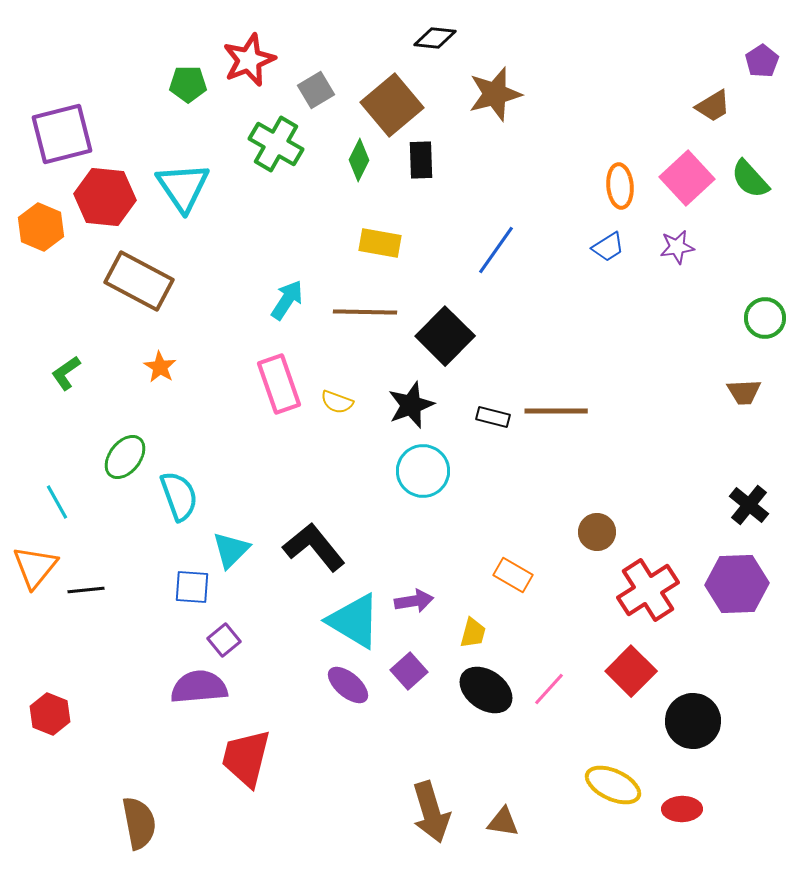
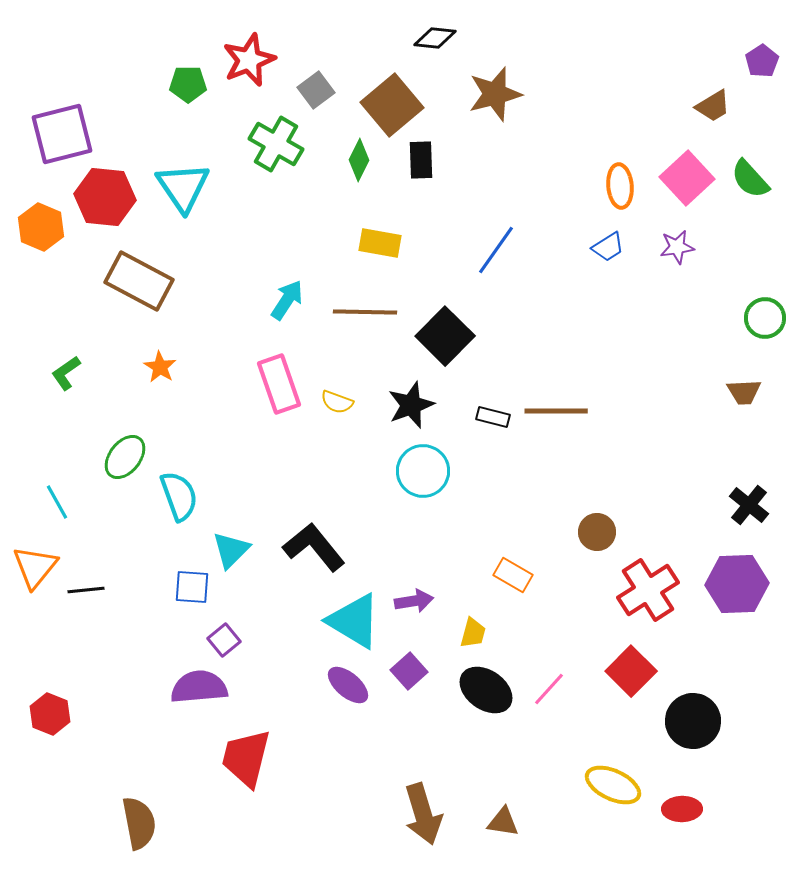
gray square at (316, 90): rotated 6 degrees counterclockwise
brown arrow at (431, 812): moved 8 px left, 2 px down
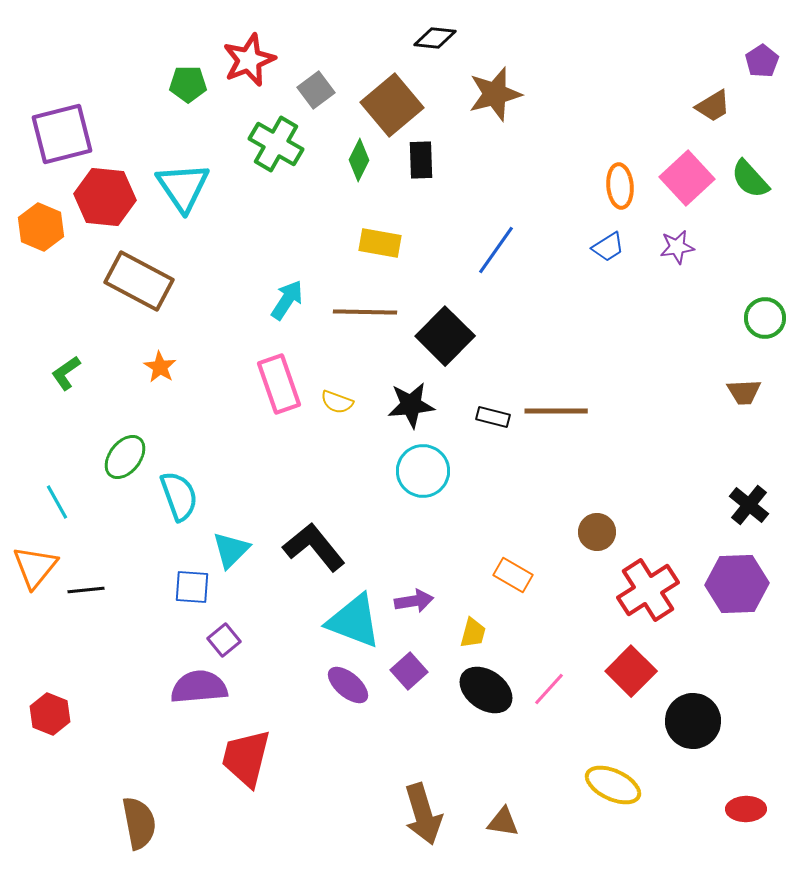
black star at (411, 405): rotated 15 degrees clockwise
cyan triangle at (354, 621): rotated 10 degrees counterclockwise
red ellipse at (682, 809): moved 64 px right
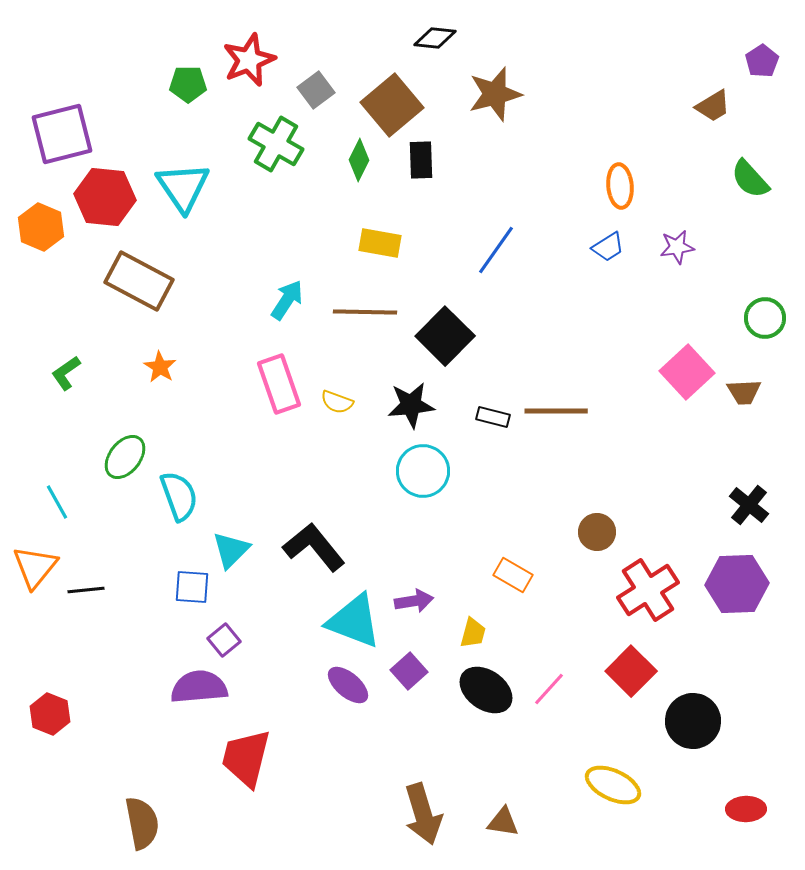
pink square at (687, 178): moved 194 px down
brown semicircle at (139, 823): moved 3 px right
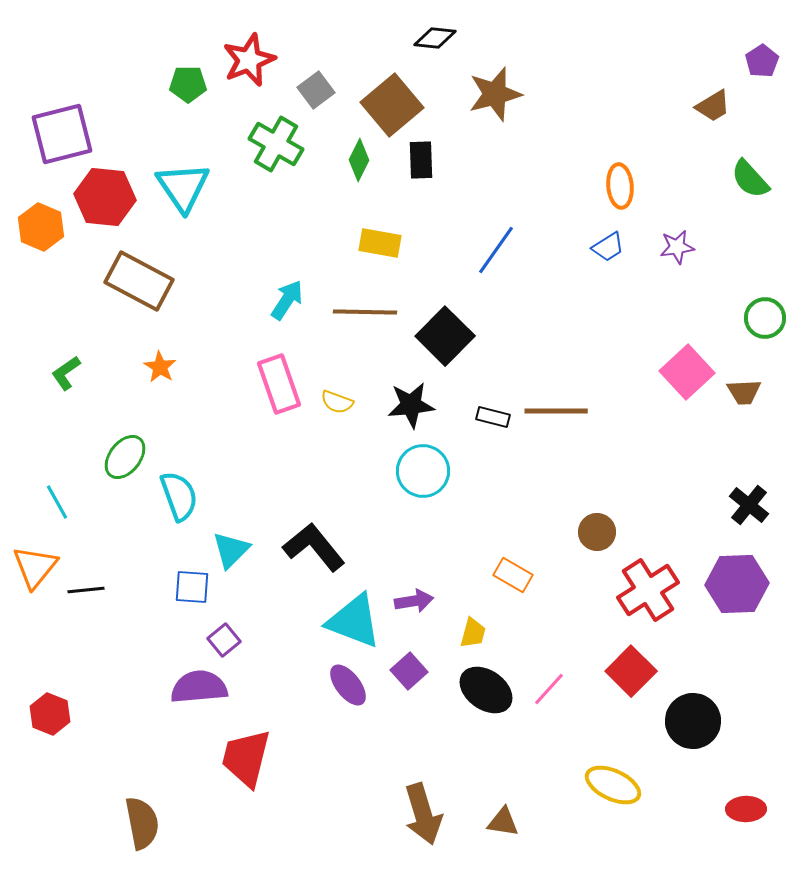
purple ellipse at (348, 685): rotated 12 degrees clockwise
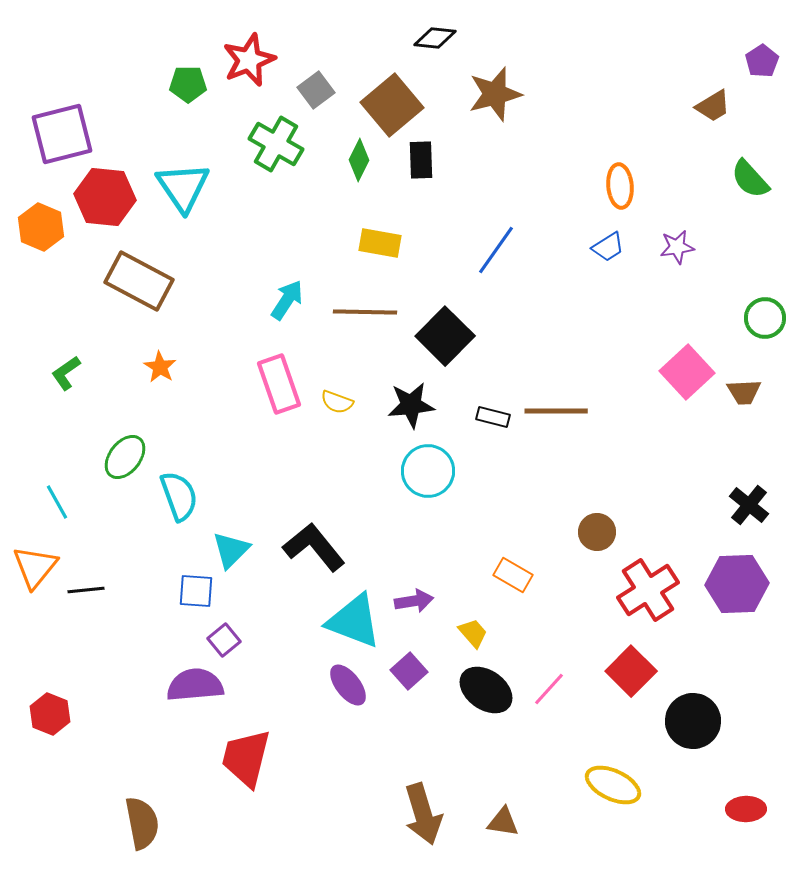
cyan circle at (423, 471): moved 5 px right
blue square at (192, 587): moved 4 px right, 4 px down
yellow trapezoid at (473, 633): rotated 56 degrees counterclockwise
purple semicircle at (199, 687): moved 4 px left, 2 px up
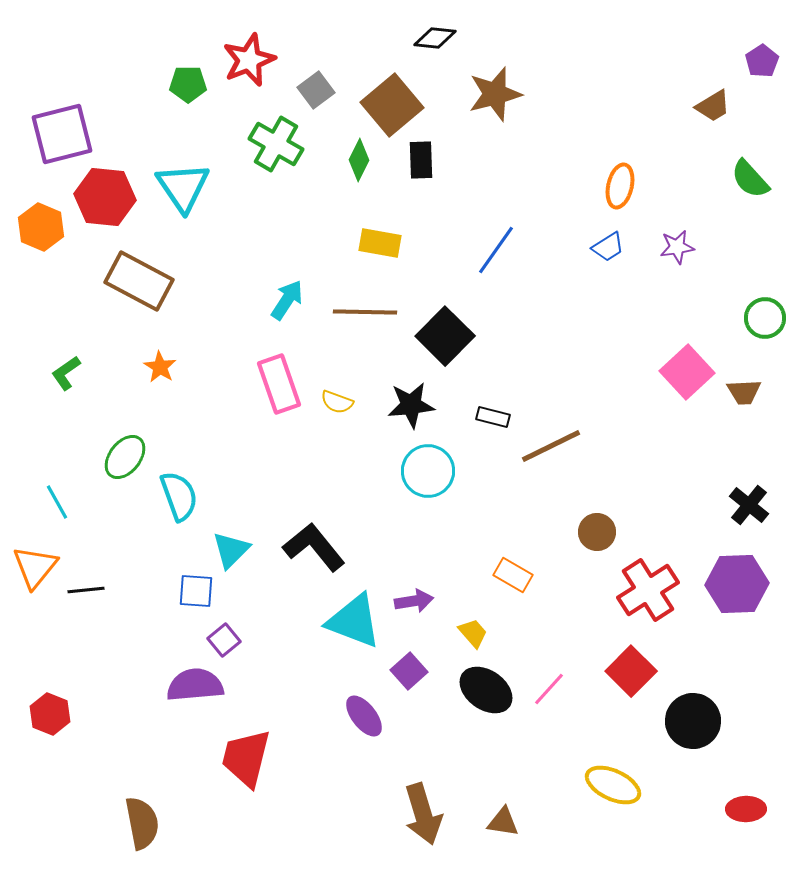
orange ellipse at (620, 186): rotated 18 degrees clockwise
brown line at (556, 411): moved 5 px left, 35 px down; rotated 26 degrees counterclockwise
purple ellipse at (348, 685): moved 16 px right, 31 px down
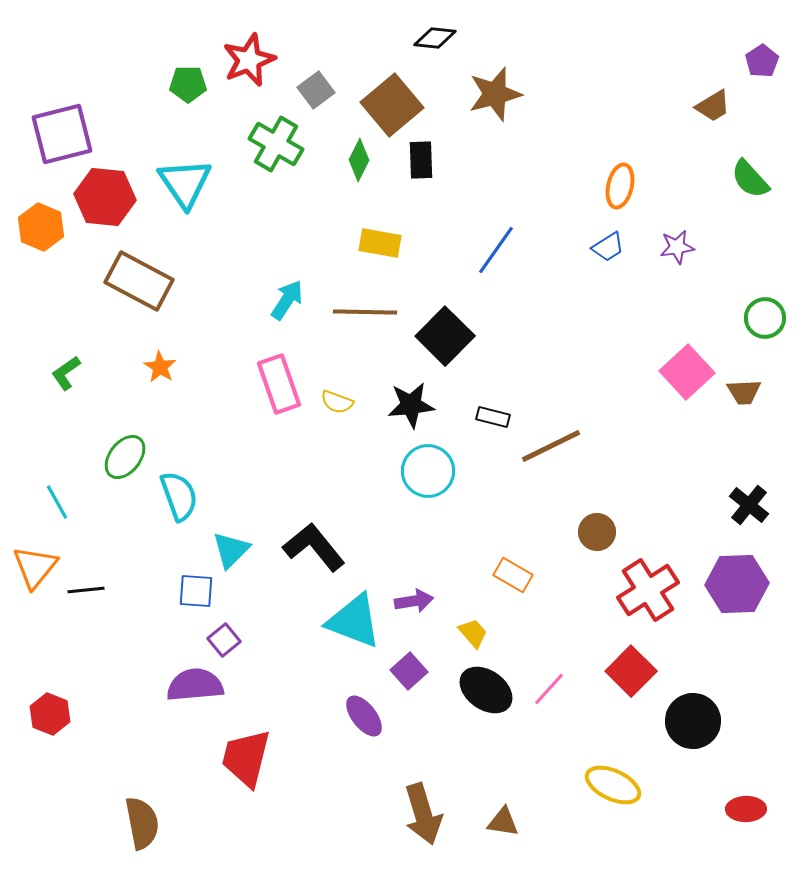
cyan triangle at (183, 187): moved 2 px right, 4 px up
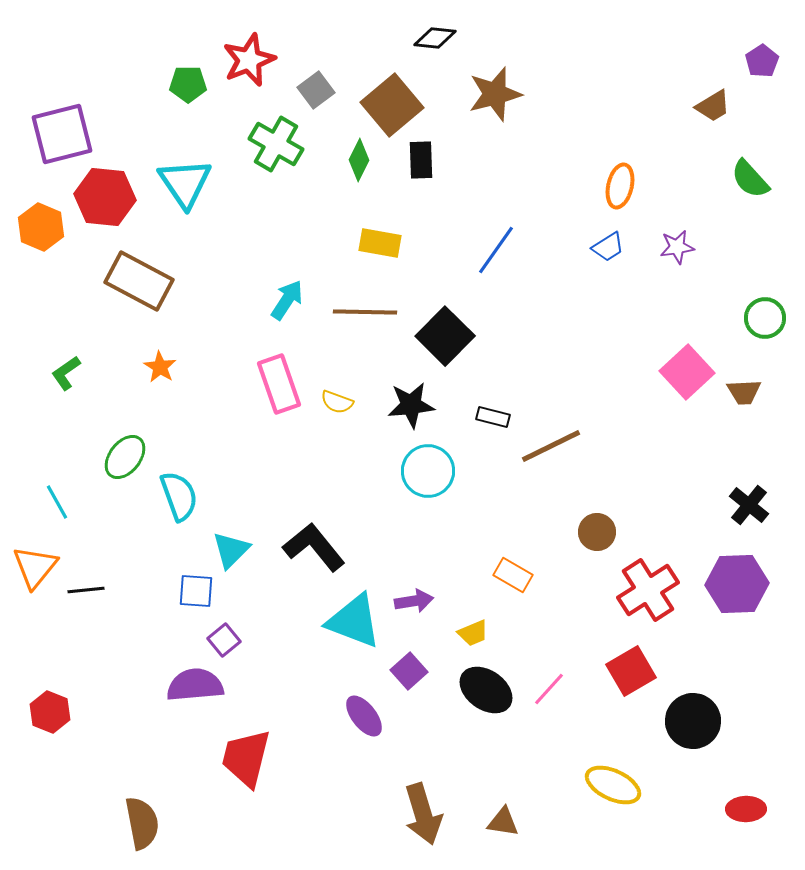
yellow trapezoid at (473, 633): rotated 108 degrees clockwise
red square at (631, 671): rotated 15 degrees clockwise
red hexagon at (50, 714): moved 2 px up
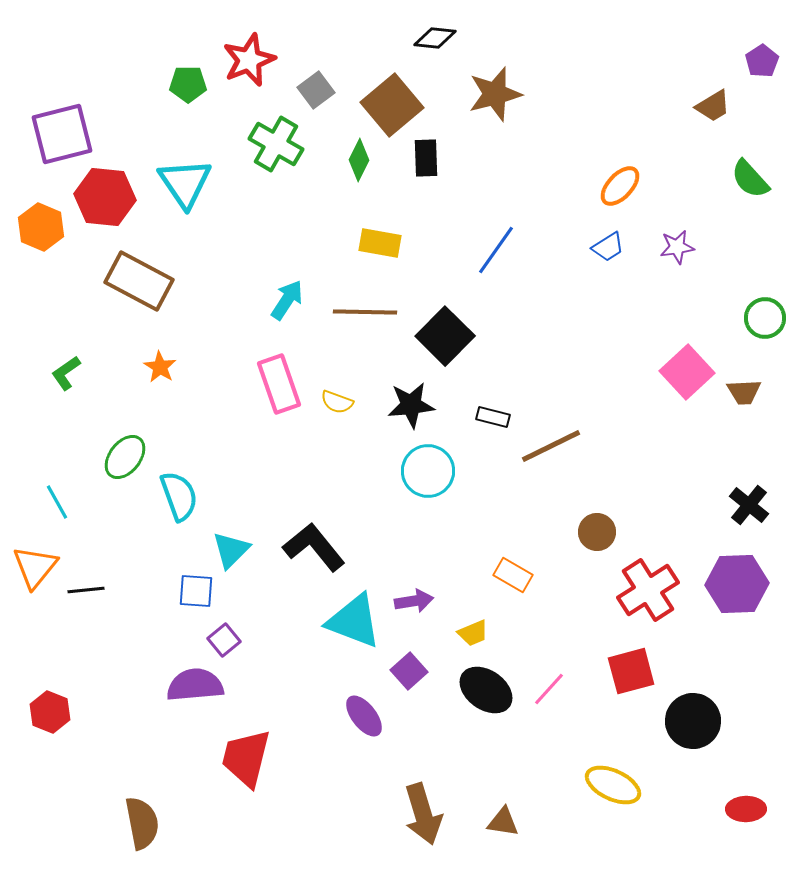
black rectangle at (421, 160): moved 5 px right, 2 px up
orange ellipse at (620, 186): rotated 30 degrees clockwise
red square at (631, 671): rotated 15 degrees clockwise
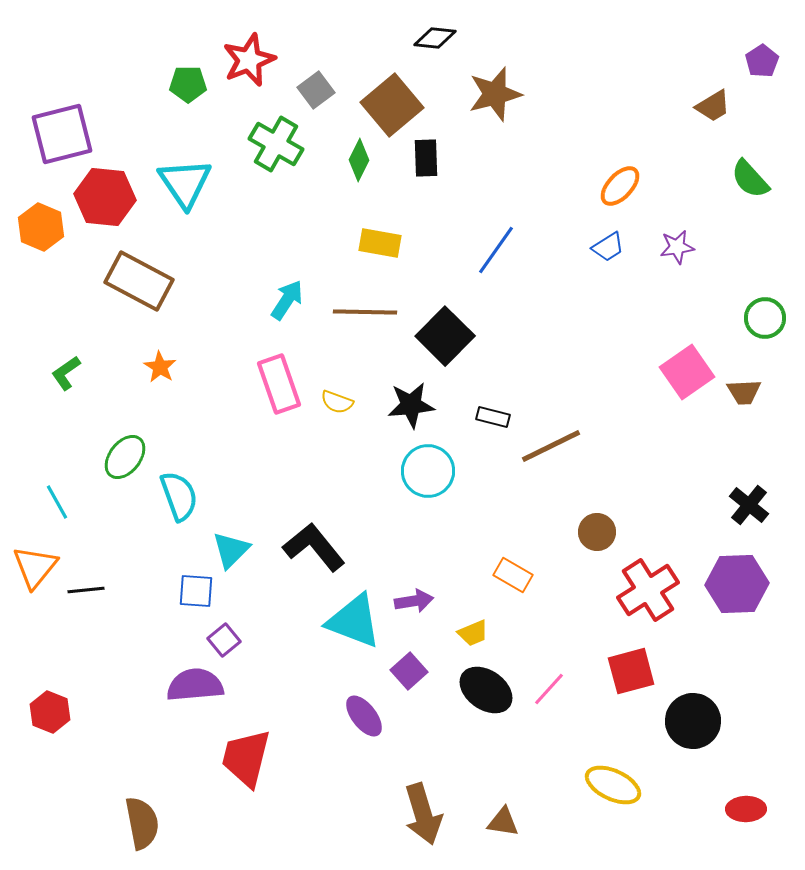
pink square at (687, 372): rotated 8 degrees clockwise
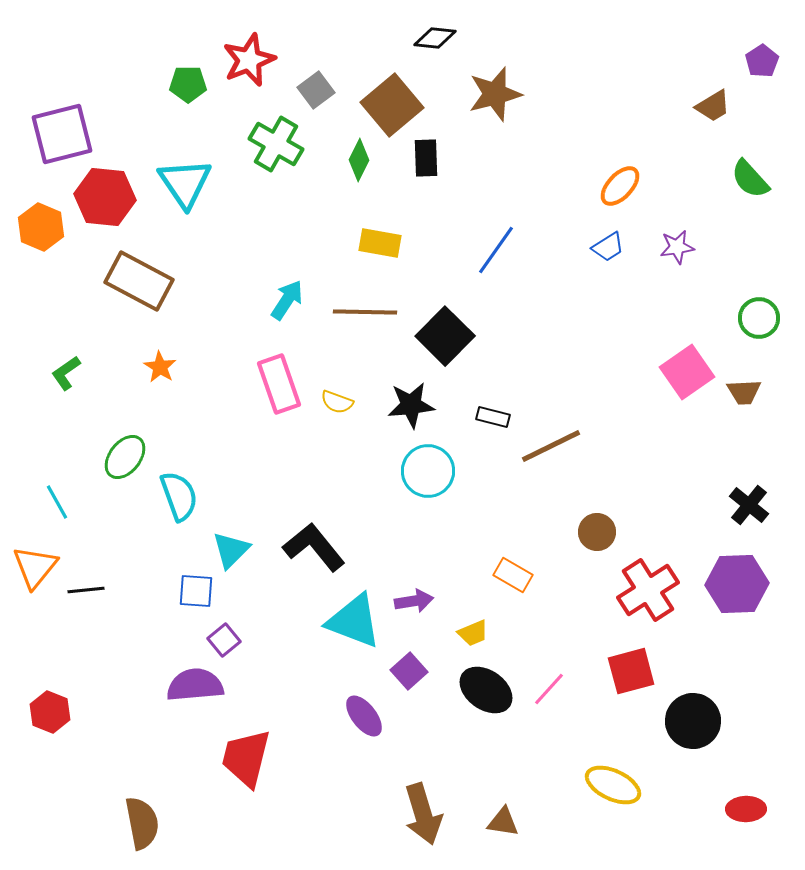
green circle at (765, 318): moved 6 px left
